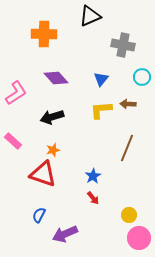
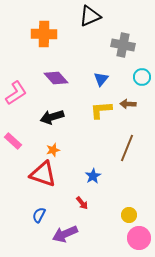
red arrow: moved 11 px left, 5 px down
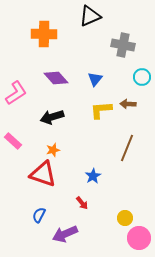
blue triangle: moved 6 px left
yellow circle: moved 4 px left, 3 px down
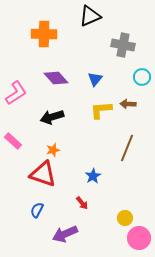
blue semicircle: moved 2 px left, 5 px up
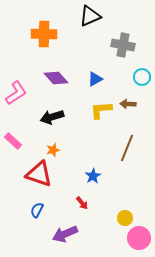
blue triangle: rotated 21 degrees clockwise
red triangle: moved 4 px left
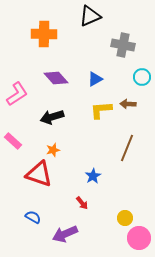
pink L-shape: moved 1 px right, 1 px down
blue semicircle: moved 4 px left, 7 px down; rotated 91 degrees clockwise
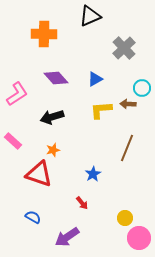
gray cross: moved 1 px right, 3 px down; rotated 35 degrees clockwise
cyan circle: moved 11 px down
blue star: moved 2 px up
purple arrow: moved 2 px right, 3 px down; rotated 10 degrees counterclockwise
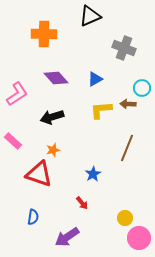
gray cross: rotated 25 degrees counterclockwise
blue semicircle: rotated 70 degrees clockwise
